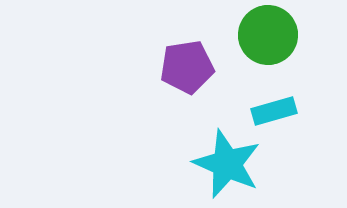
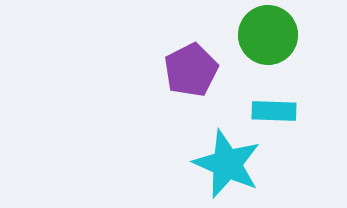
purple pentagon: moved 4 px right, 3 px down; rotated 18 degrees counterclockwise
cyan rectangle: rotated 18 degrees clockwise
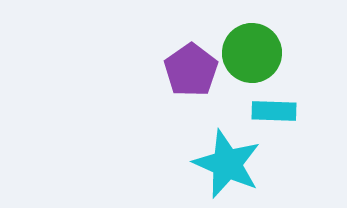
green circle: moved 16 px left, 18 px down
purple pentagon: rotated 8 degrees counterclockwise
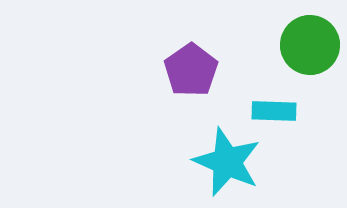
green circle: moved 58 px right, 8 px up
cyan star: moved 2 px up
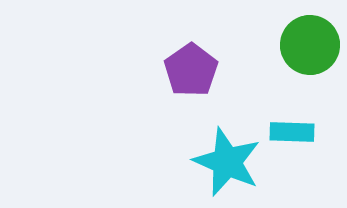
cyan rectangle: moved 18 px right, 21 px down
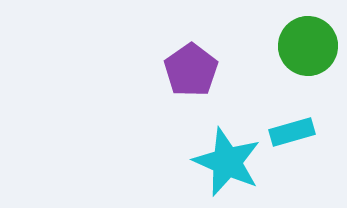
green circle: moved 2 px left, 1 px down
cyan rectangle: rotated 18 degrees counterclockwise
